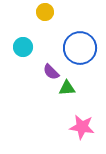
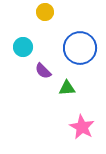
purple semicircle: moved 8 px left, 1 px up
pink star: rotated 20 degrees clockwise
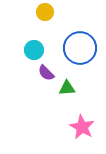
cyan circle: moved 11 px right, 3 px down
purple semicircle: moved 3 px right, 2 px down
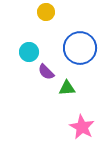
yellow circle: moved 1 px right
cyan circle: moved 5 px left, 2 px down
purple semicircle: moved 1 px up
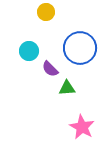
cyan circle: moved 1 px up
purple semicircle: moved 4 px right, 3 px up
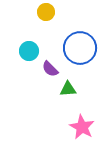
green triangle: moved 1 px right, 1 px down
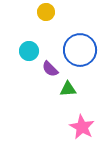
blue circle: moved 2 px down
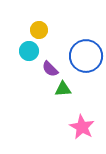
yellow circle: moved 7 px left, 18 px down
blue circle: moved 6 px right, 6 px down
green triangle: moved 5 px left
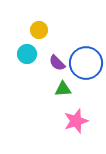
cyan circle: moved 2 px left, 3 px down
blue circle: moved 7 px down
purple semicircle: moved 7 px right, 6 px up
pink star: moved 6 px left, 6 px up; rotated 25 degrees clockwise
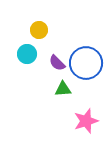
pink star: moved 10 px right
